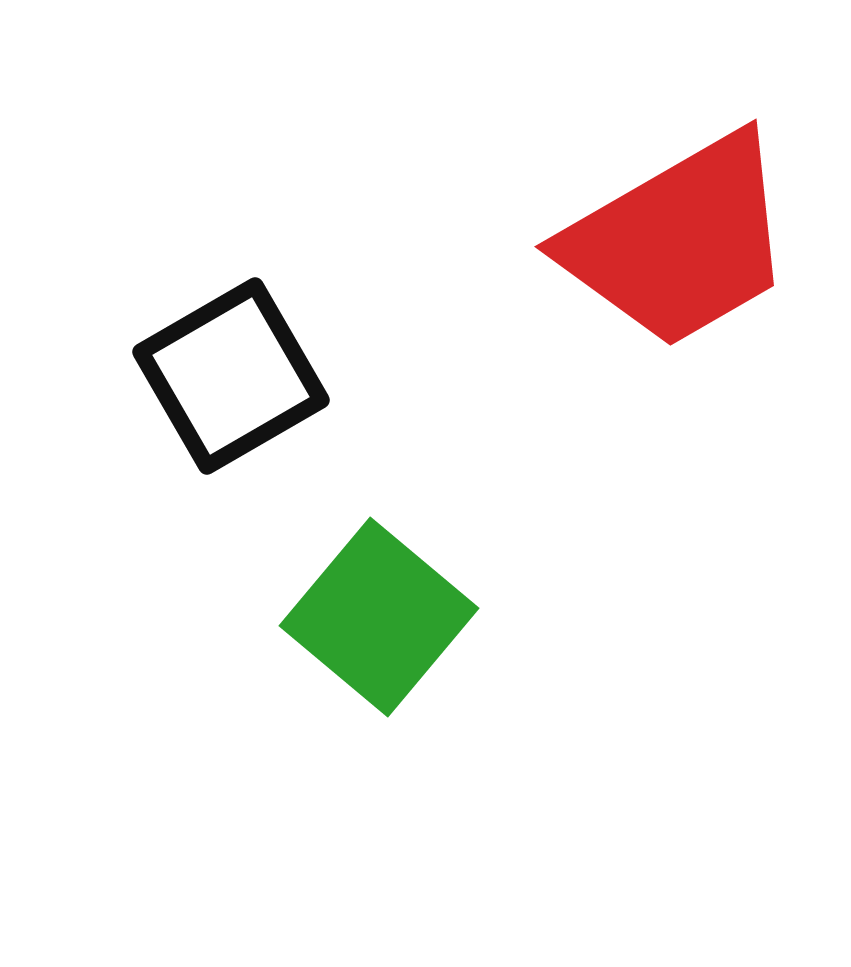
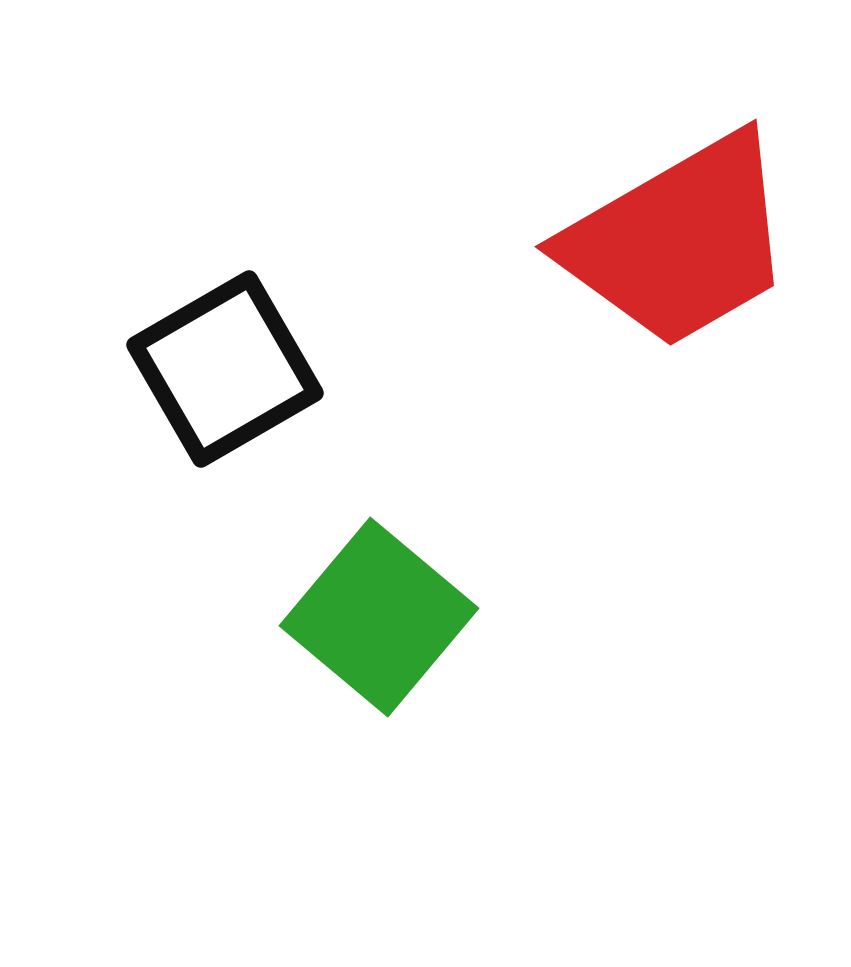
black square: moved 6 px left, 7 px up
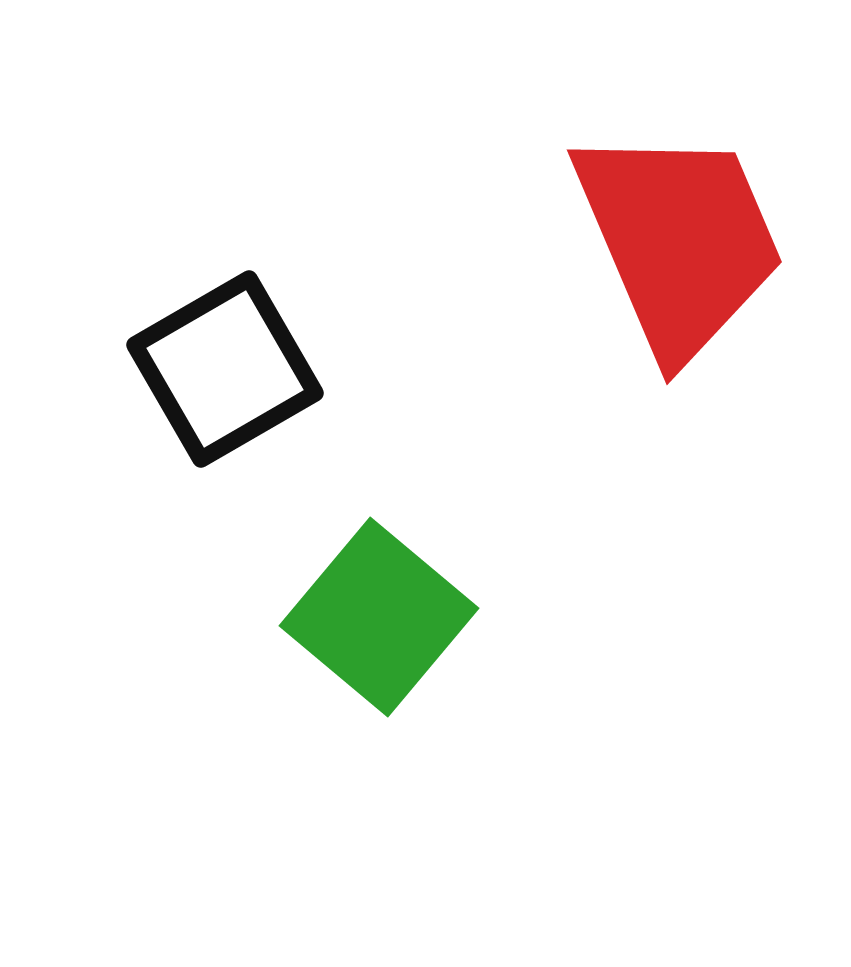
red trapezoid: rotated 83 degrees counterclockwise
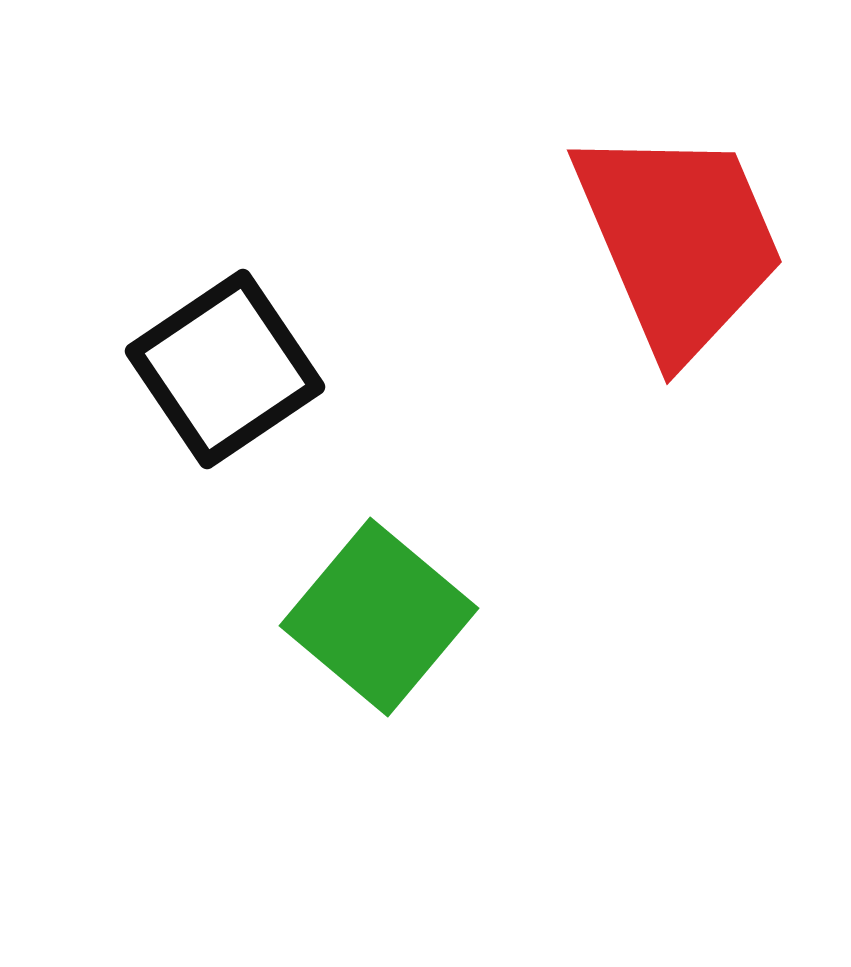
black square: rotated 4 degrees counterclockwise
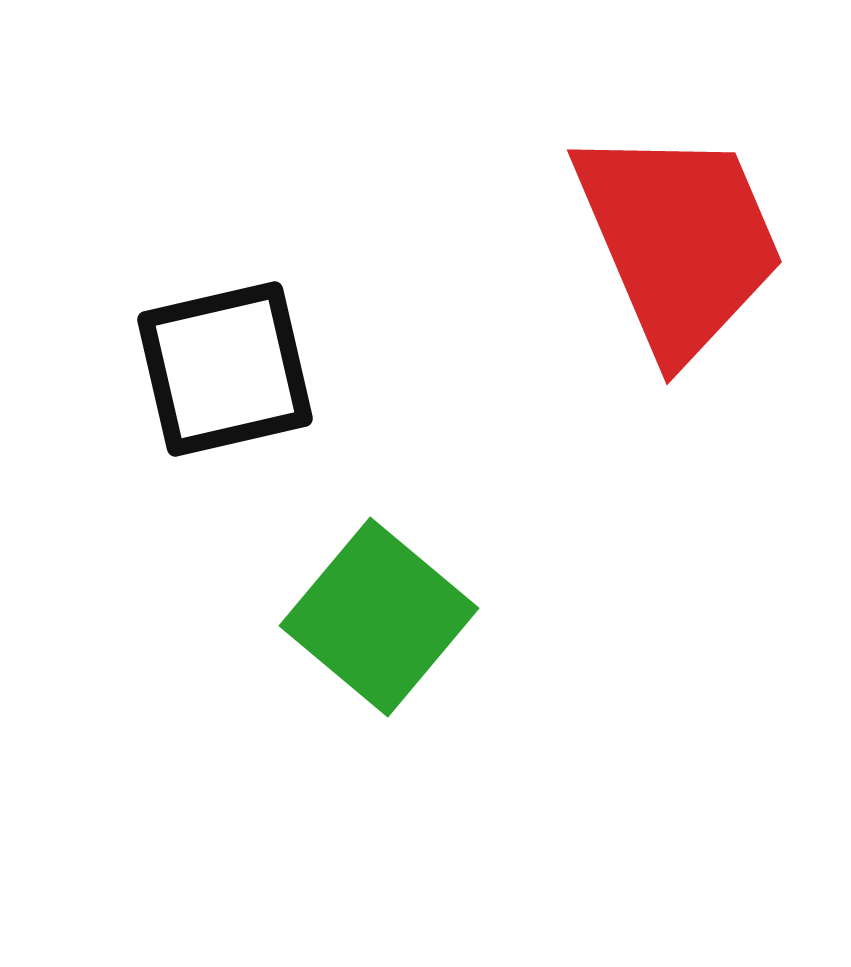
black square: rotated 21 degrees clockwise
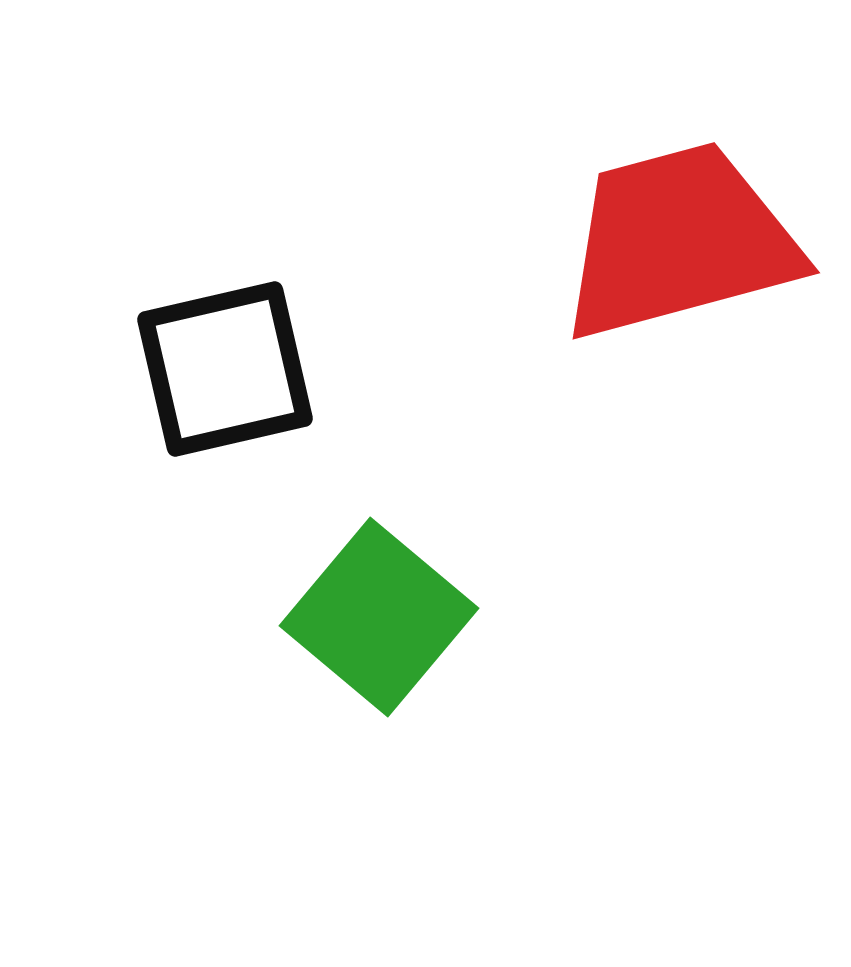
red trapezoid: rotated 82 degrees counterclockwise
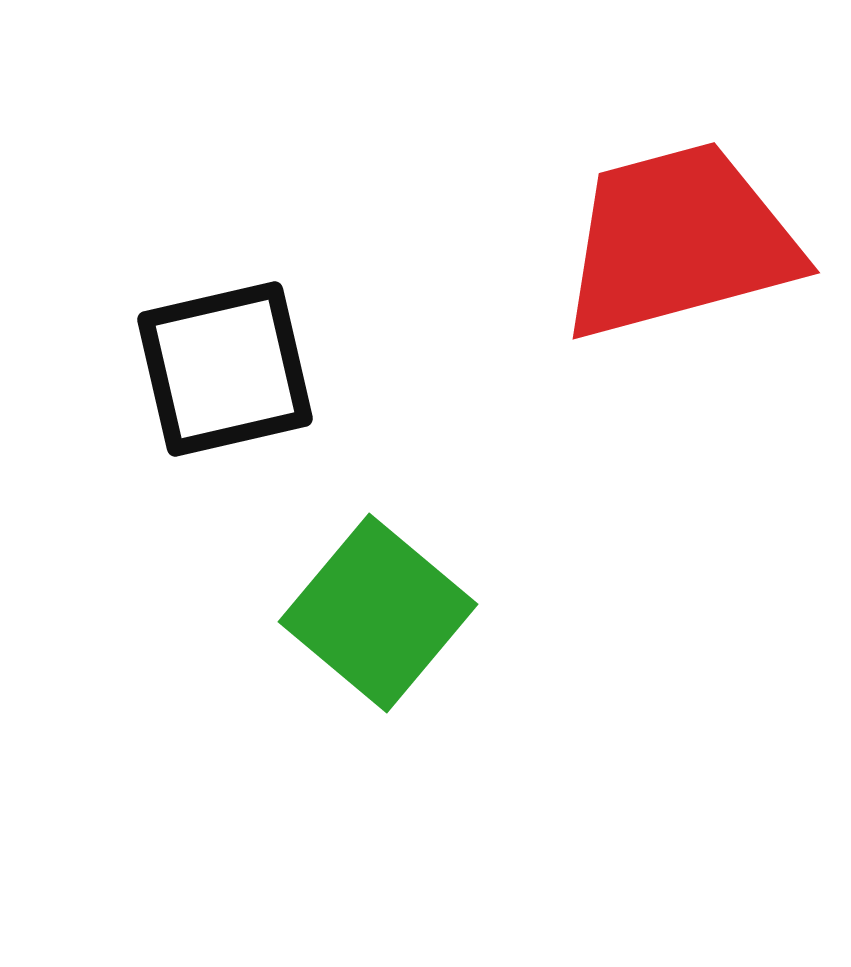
green square: moved 1 px left, 4 px up
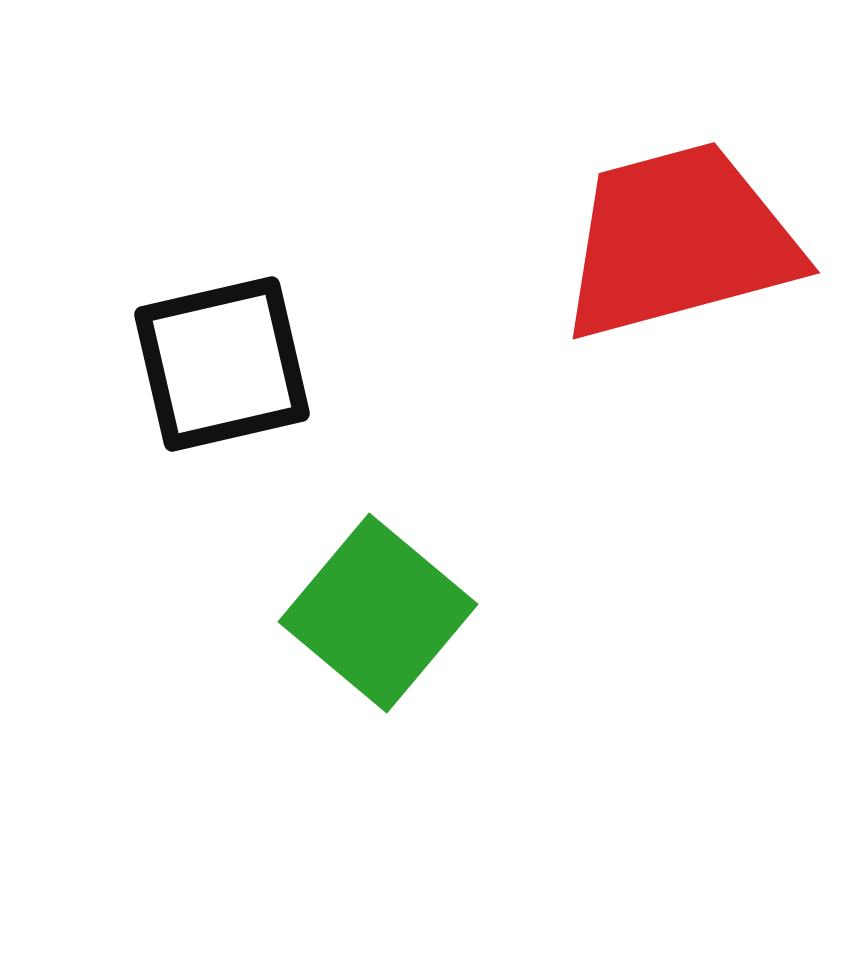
black square: moved 3 px left, 5 px up
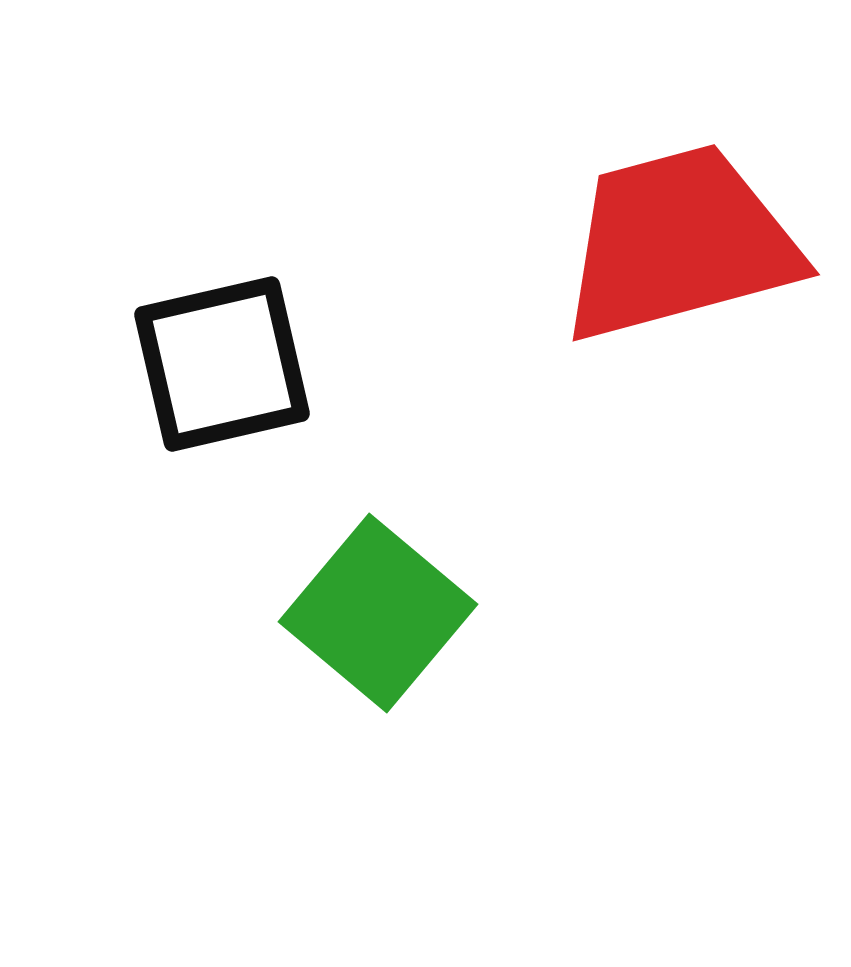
red trapezoid: moved 2 px down
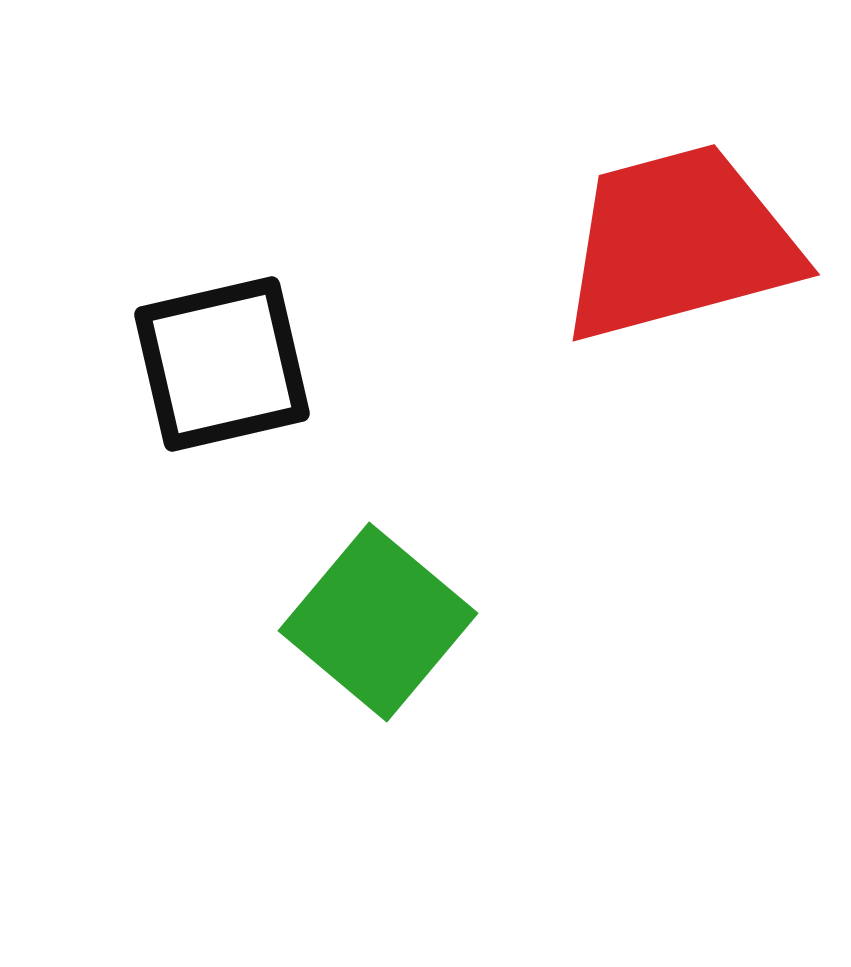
green square: moved 9 px down
